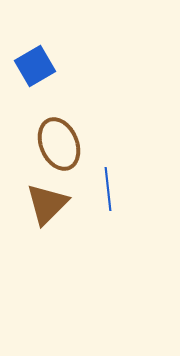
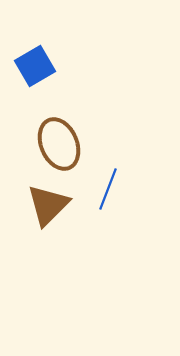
blue line: rotated 27 degrees clockwise
brown triangle: moved 1 px right, 1 px down
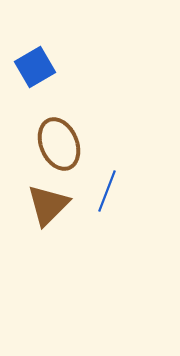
blue square: moved 1 px down
blue line: moved 1 px left, 2 px down
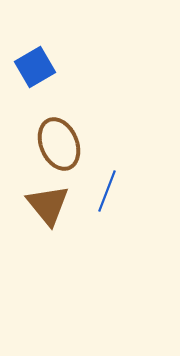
brown triangle: rotated 24 degrees counterclockwise
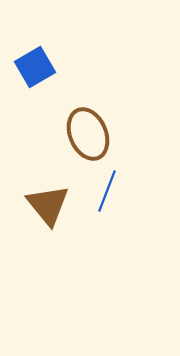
brown ellipse: moved 29 px right, 10 px up
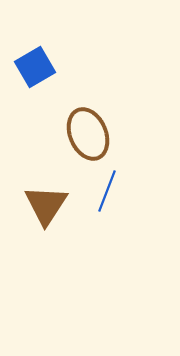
brown triangle: moved 2 px left; rotated 12 degrees clockwise
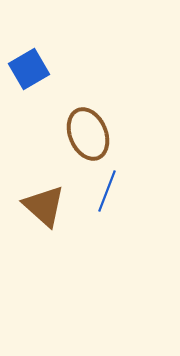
blue square: moved 6 px left, 2 px down
brown triangle: moved 2 px left, 1 px down; rotated 21 degrees counterclockwise
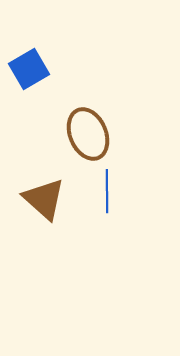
blue line: rotated 21 degrees counterclockwise
brown triangle: moved 7 px up
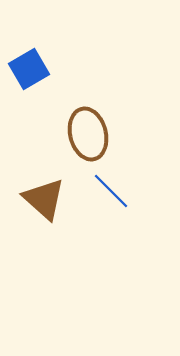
brown ellipse: rotated 9 degrees clockwise
blue line: moved 4 px right; rotated 45 degrees counterclockwise
